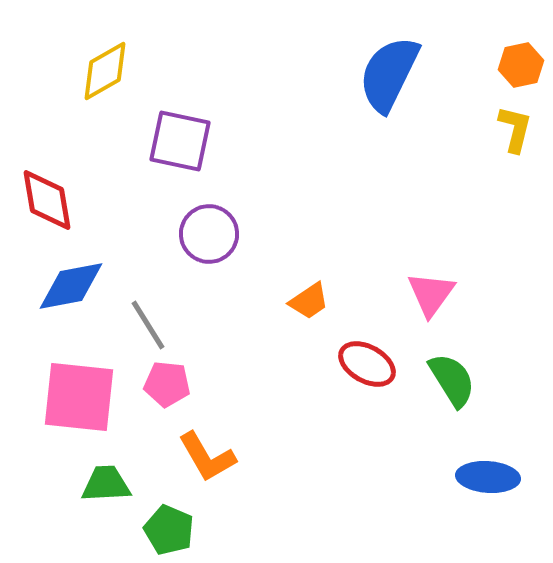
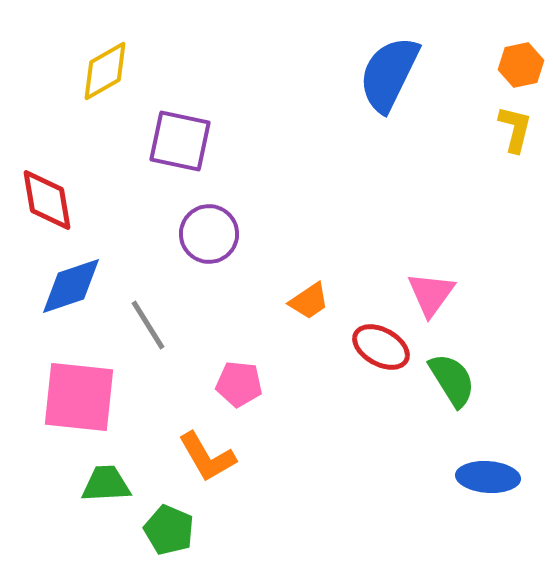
blue diamond: rotated 8 degrees counterclockwise
red ellipse: moved 14 px right, 17 px up
pink pentagon: moved 72 px right
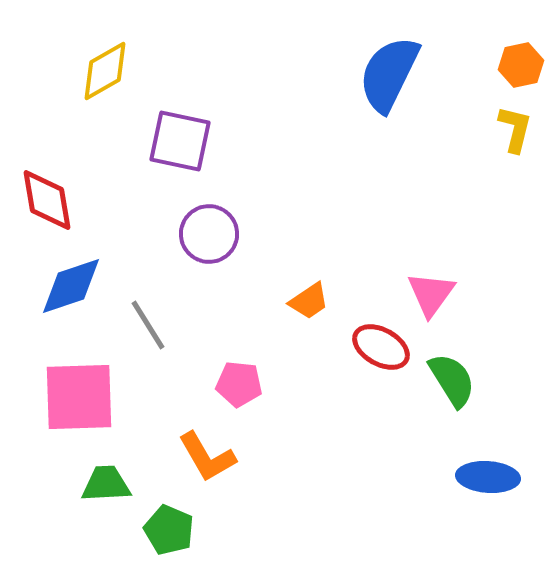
pink square: rotated 8 degrees counterclockwise
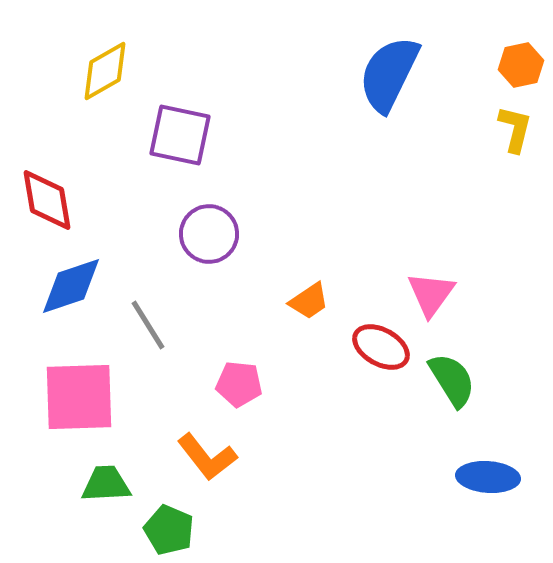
purple square: moved 6 px up
orange L-shape: rotated 8 degrees counterclockwise
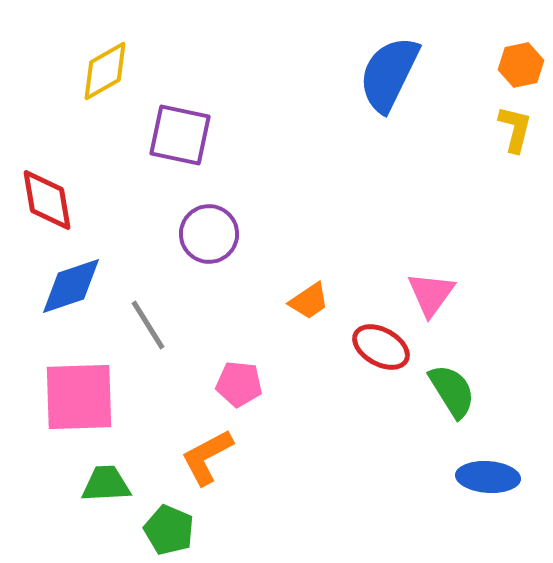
green semicircle: moved 11 px down
orange L-shape: rotated 100 degrees clockwise
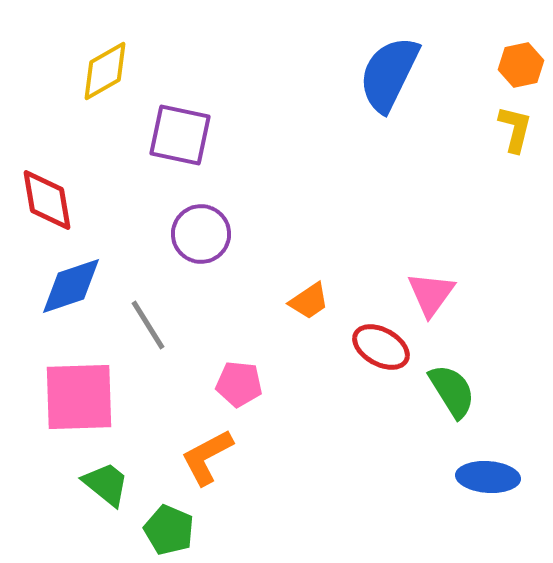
purple circle: moved 8 px left
green trapezoid: rotated 42 degrees clockwise
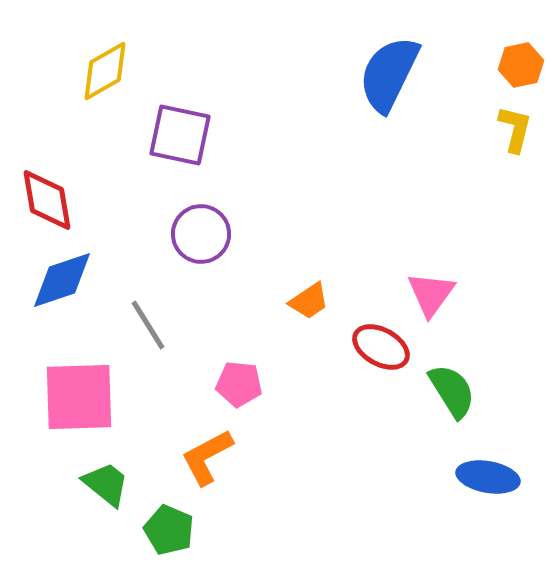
blue diamond: moved 9 px left, 6 px up
blue ellipse: rotated 6 degrees clockwise
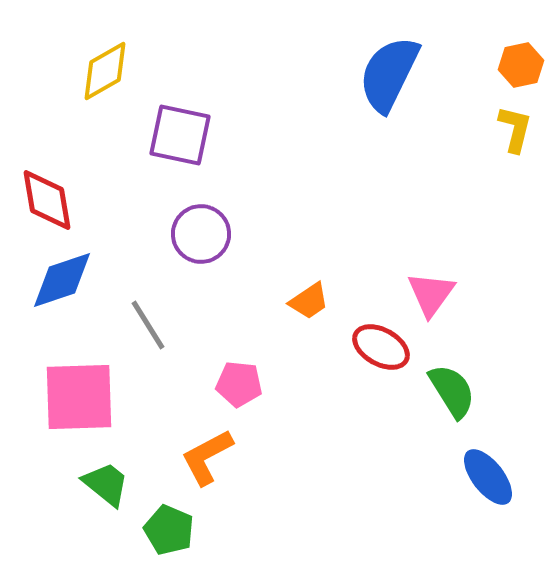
blue ellipse: rotated 42 degrees clockwise
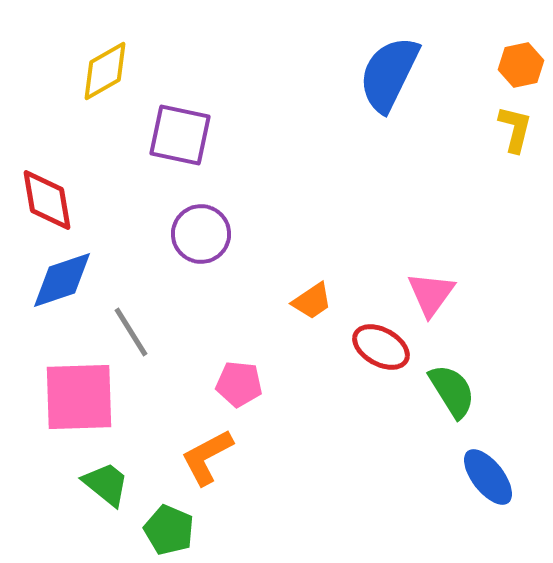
orange trapezoid: moved 3 px right
gray line: moved 17 px left, 7 px down
